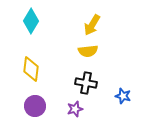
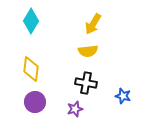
yellow arrow: moved 1 px right, 1 px up
purple circle: moved 4 px up
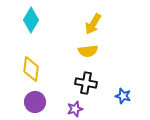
cyan diamond: moved 1 px up
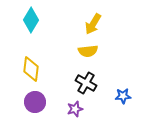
black cross: rotated 20 degrees clockwise
blue star: rotated 21 degrees counterclockwise
